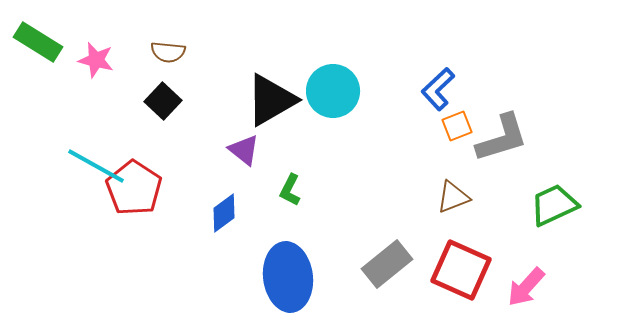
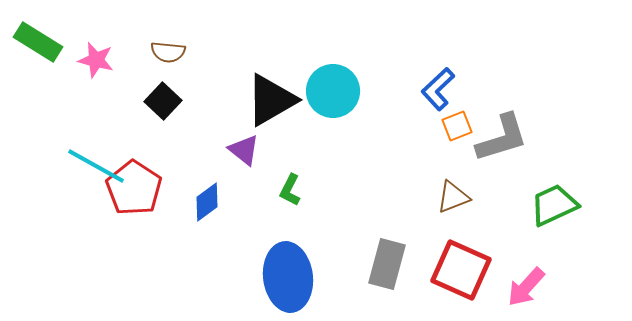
blue diamond: moved 17 px left, 11 px up
gray rectangle: rotated 36 degrees counterclockwise
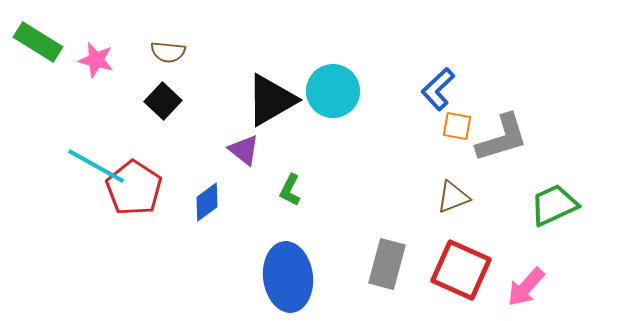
orange square: rotated 32 degrees clockwise
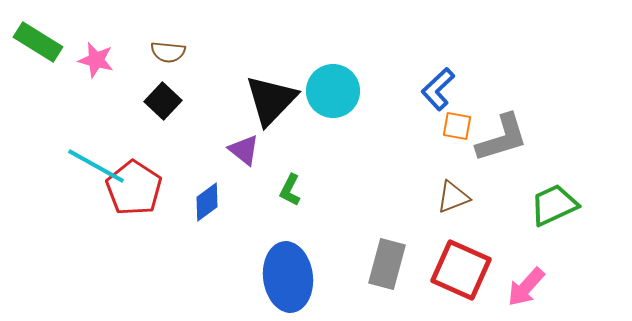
black triangle: rotated 16 degrees counterclockwise
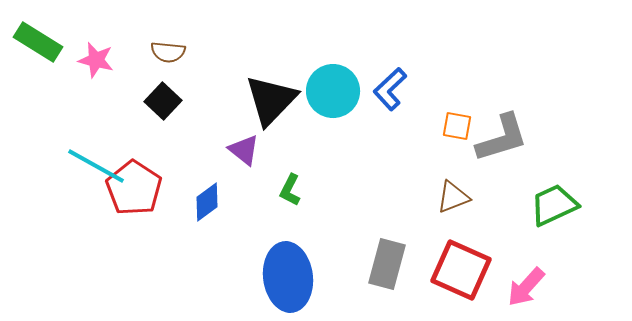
blue L-shape: moved 48 px left
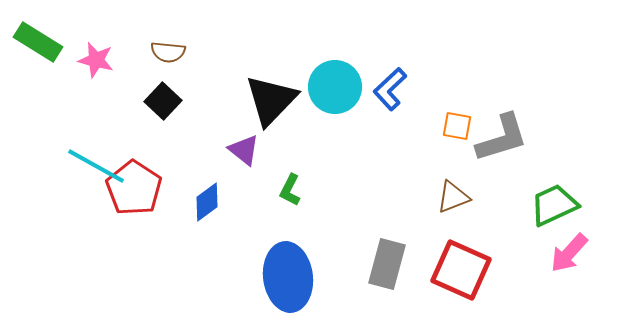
cyan circle: moved 2 px right, 4 px up
pink arrow: moved 43 px right, 34 px up
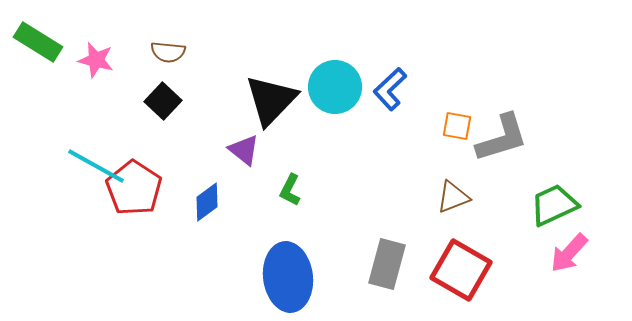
red square: rotated 6 degrees clockwise
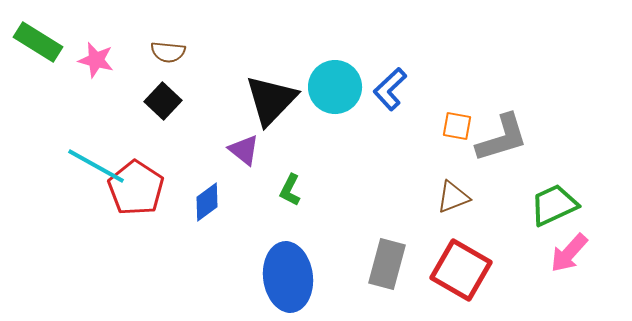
red pentagon: moved 2 px right
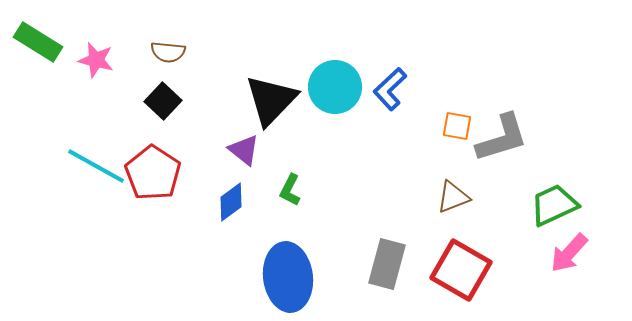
red pentagon: moved 17 px right, 15 px up
blue diamond: moved 24 px right
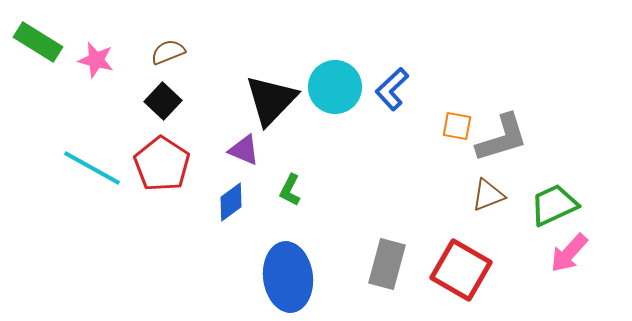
brown semicircle: rotated 152 degrees clockwise
blue L-shape: moved 2 px right
purple triangle: rotated 16 degrees counterclockwise
cyan line: moved 4 px left, 2 px down
red pentagon: moved 9 px right, 9 px up
brown triangle: moved 35 px right, 2 px up
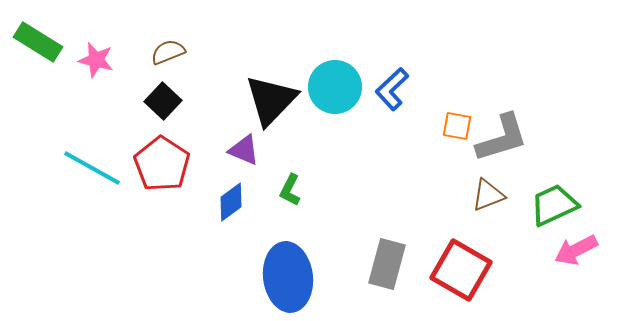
pink arrow: moved 7 px right, 3 px up; rotated 21 degrees clockwise
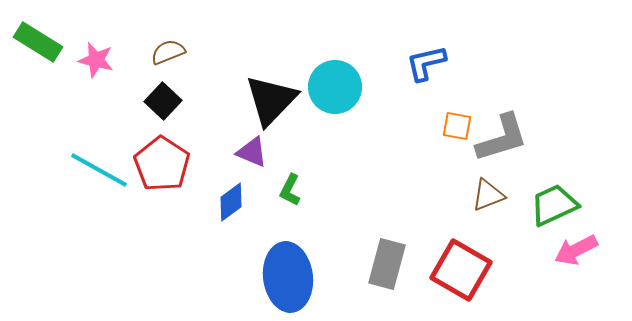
blue L-shape: moved 34 px right, 26 px up; rotated 30 degrees clockwise
purple triangle: moved 8 px right, 2 px down
cyan line: moved 7 px right, 2 px down
